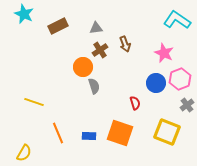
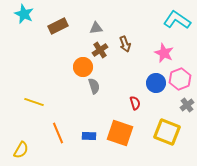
yellow semicircle: moved 3 px left, 3 px up
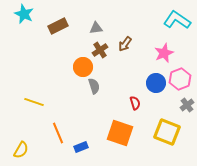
brown arrow: rotated 56 degrees clockwise
pink star: rotated 24 degrees clockwise
blue rectangle: moved 8 px left, 11 px down; rotated 24 degrees counterclockwise
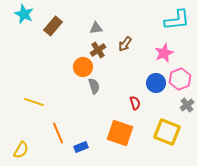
cyan L-shape: rotated 140 degrees clockwise
brown rectangle: moved 5 px left; rotated 24 degrees counterclockwise
brown cross: moved 2 px left
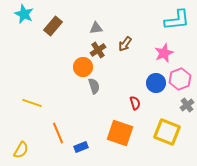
yellow line: moved 2 px left, 1 px down
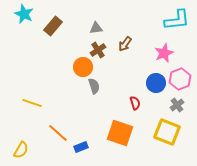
gray cross: moved 10 px left
orange line: rotated 25 degrees counterclockwise
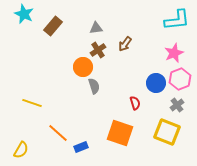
pink star: moved 10 px right
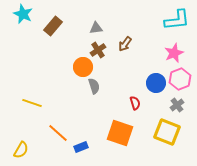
cyan star: moved 1 px left
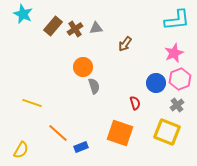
brown cross: moved 23 px left, 21 px up
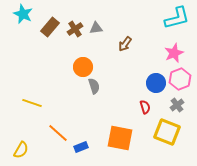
cyan L-shape: moved 2 px up; rotated 8 degrees counterclockwise
brown rectangle: moved 3 px left, 1 px down
red semicircle: moved 10 px right, 4 px down
orange square: moved 5 px down; rotated 8 degrees counterclockwise
